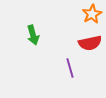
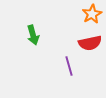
purple line: moved 1 px left, 2 px up
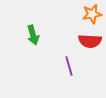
orange star: rotated 18 degrees clockwise
red semicircle: moved 2 px up; rotated 15 degrees clockwise
